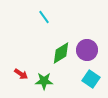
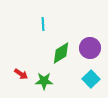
cyan line: moved 1 px left, 7 px down; rotated 32 degrees clockwise
purple circle: moved 3 px right, 2 px up
cyan square: rotated 12 degrees clockwise
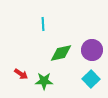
purple circle: moved 2 px right, 2 px down
green diamond: rotated 20 degrees clockwise
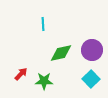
red arrow: rotated 80 degrees counterclockwise
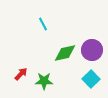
cyan line: rotated 24 degrees counterclockwise
green diamond: moved 4 px right
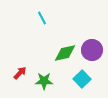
cyan line: moved 1 px left, 6 px up
red arrow: moved 1 px left, 1 px up
cyan square: moved 9 px left
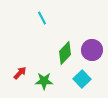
green diamond: rotated 35 degrees counterclockwise
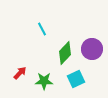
cyan line: moved 11 px down
purple circle: moved 1 px up
cyan square: moved 6 px left; rotated 18 degrees clockwise
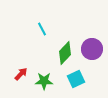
red arrow: moved 1 px right, 1 px down
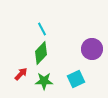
green diamond: moved 24 px left
